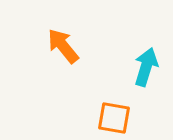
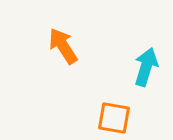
orange arrow: rotated 6 degrees clockwise
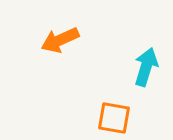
orange arrow: moved 3 px left, 6 px up; rotated 81 degrees counterclockwise
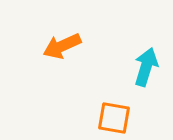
orange arrow: moved 2 px right, 6 px down
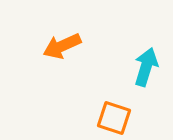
orange square: rotated 8 degrees clockwise
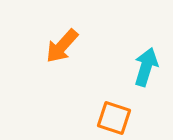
orange arrow: rotated 24 degrees counterclockwise
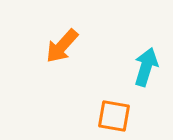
orange square: moved 2 px up; rotated 8 degrees counterclockwise
